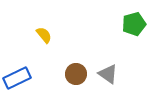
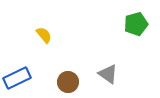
green pentagon: moved 2 px right
brown circle: moved 8 px left, 8 px down
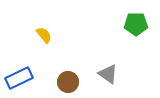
green pentagon: rotated 15 degrees clockwise
blue rectangle: moved 2 px right
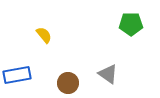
green pentagon: moved 5 px left
blue rectangle: moved 2 px left, 3 px up; rotated 16 degrees clockwise
brown circle: moved 1 px down
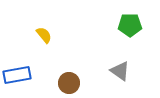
green pentagon: moved 1 px left, 1 px down
gray triangle: moved 12 px right, 3 px up
brown circle: moved 1 px right
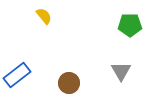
yellow semicircle: moved 19 px up
gray triangle: moved 1 px right; rotated 25 degrees clockwise
blue rectangle: rotated 28 degrees counterclockwise
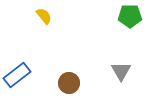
green pentagon: moved 9 px up
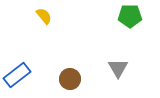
gray triangle: moved 3 px left, 3 px up
brown circle: moved 1 px right, 4 px up
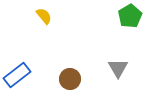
green pentagon: rotated 30 degrees counterclockwise
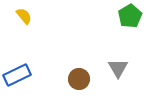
yellow semicircle: moved 20 px left
blue rectangle: rotated 12 degrees clockwise
brown circle: moved 9 px right
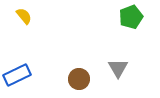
green pentagon: moved 1 px right, 1 px down; rotated 10 degrees clockwise
